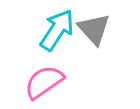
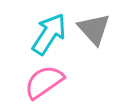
cyan arrow: moved 8 px left, 4 px down
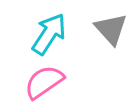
gray triangle: moved 17 px right
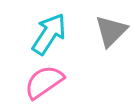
gray triangle: moved 2 px down; rotated 27 degrees clockwise
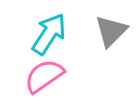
pink semicircle: moved 6 px up
